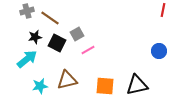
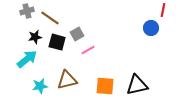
black square: moved 1 px up; rotated 12 degrees counterclockwise
blue circle: moved 8 px left, 23 px up
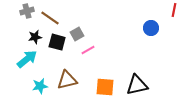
red line: moved 11 px right
orange square: moved 1 px down
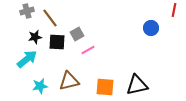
brown line: rotated 18 degrees clockwise
black square: rotated 12 degrees counterclockwise
brown triangle: moved 2 px right, 1 px down
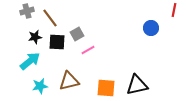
cyan arrow: moved 3 px right, 2 px down
orange square: moved 1 px right, 1 px down
